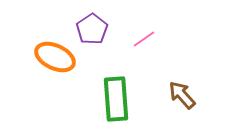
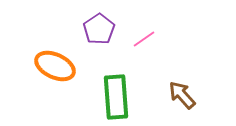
purple pentagon: moved 7 px right
orange ellipse: moved 9 px down
green rectangle: moved 2 px up
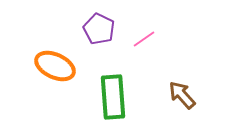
purple pentagon: rotated 12 degrees counterclockwise
green rectangle: moved 3 px left
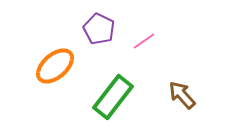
pink line: moved 2 px down
orange ellipse: rotated 66 degrees counterclockwise
green rectangle: rotated 42 degrees clockwise
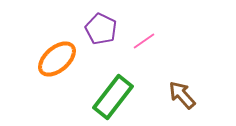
purple pentagon: moved 2 px right
orange ellipse: moved 2 px right, 7 px up
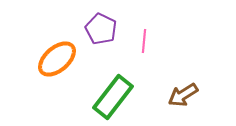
pink line: rotated 50 degrees counterclockwise
brown arrow: moved 1 px right; rotated 80 degrees counterclockwise
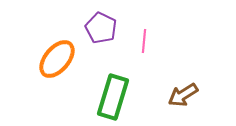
purple pentagon: moved 1 px up
orange ellipse: rotated 9 degrees counterclockwise
green rectangle: rotated 21 degrees counterclockwise
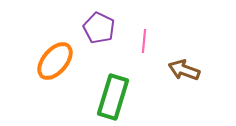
purple pentagon: moved 2 px left
orange ellipse: moved 2 px left, 2 px down
brown arrow: moved 1 px right, 25 px up; rotated 52 degrees clockwise
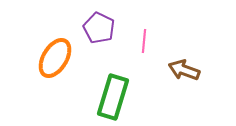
orange ellipse: moved 3 px up; rotated 9 degrees counterclockwise
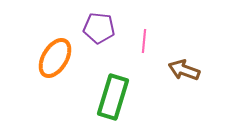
purple pentagon: rotated 20 degrees counterclockwise
